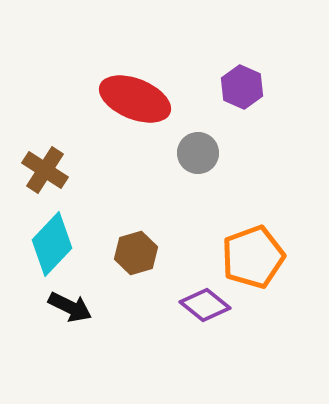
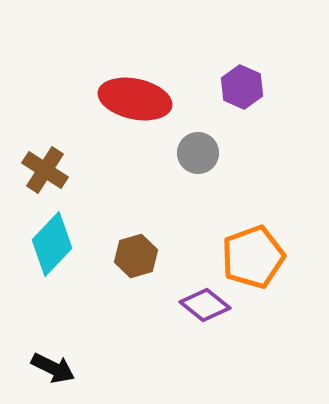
red ellipse: rotated 10 degrees counterclockwise
brown hexagon: moved 3 px down
black arrow: moved 17 px left, 61 px down
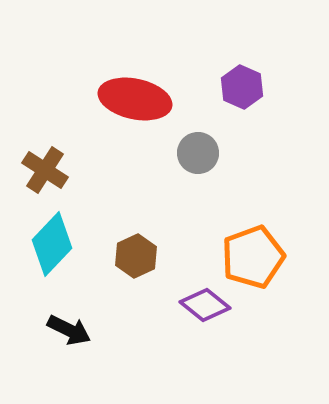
brown hexagon: rotated 9 degrees counterclockwise
black arrow: moved 16 px right, 38 px up
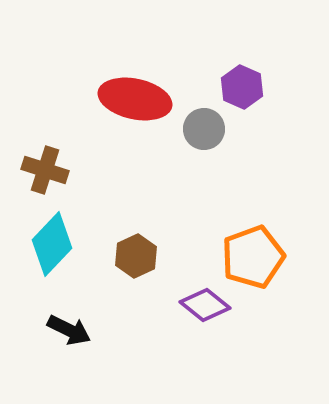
gray circle: moved 6 px right, 24 px up
brown cross: rotated 15 degrees counterclockwise
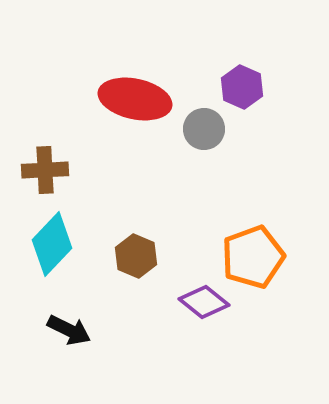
brown cross: rotated 21 degrees counterclockwise
brown hexagon: rotated 12 degrees counterclockwise
purple diamond: moved 1 px left, 3 px up
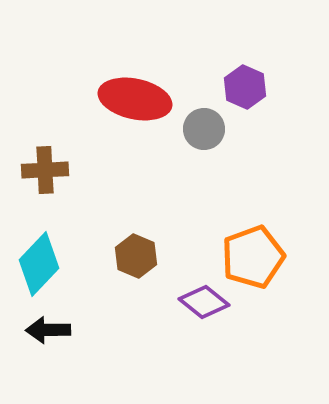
purple hexagon: moved 3 px right
cyan diamond: moved 13 px left, 20 px down
black arrow: moved 21 px left; rotated 153 degrees clockwise
